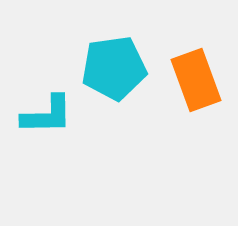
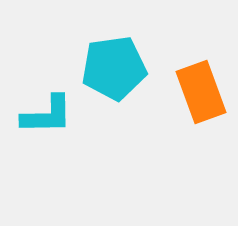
orange rectangle: moved 5 px right, 12 px down
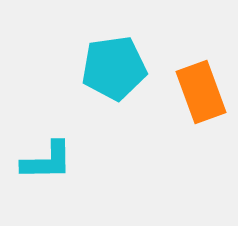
cyan L-shape: moved 46 px down
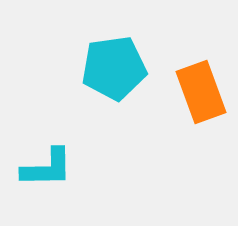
cyan L-shape: moved 7 px down
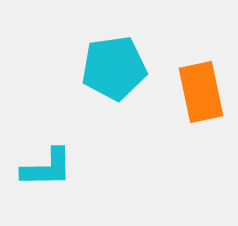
orange rectangle: rotated 8 degrees clockwise
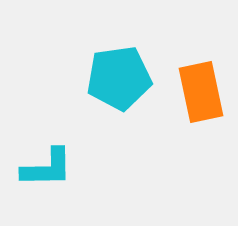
cyan pentagon: moved 5 px right, 10 px down
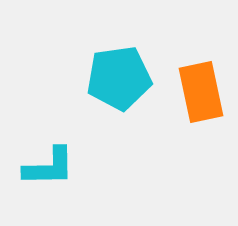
cyan L-shape: moved 2 px right, 1 px up
